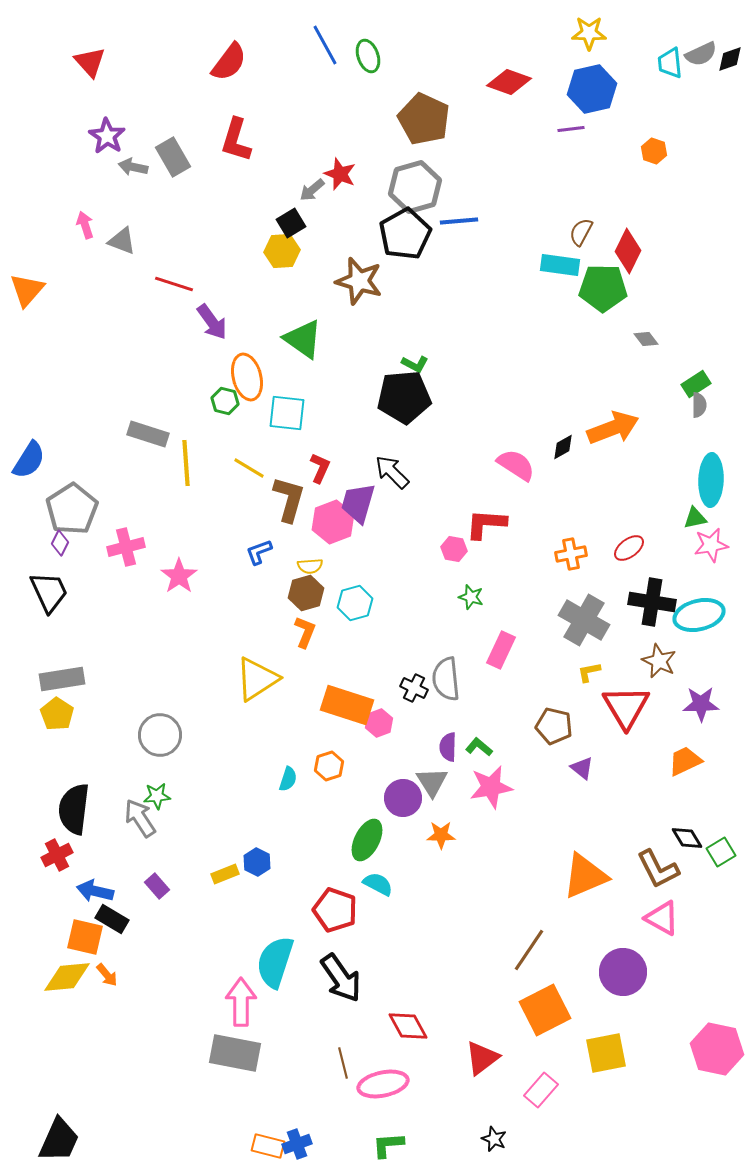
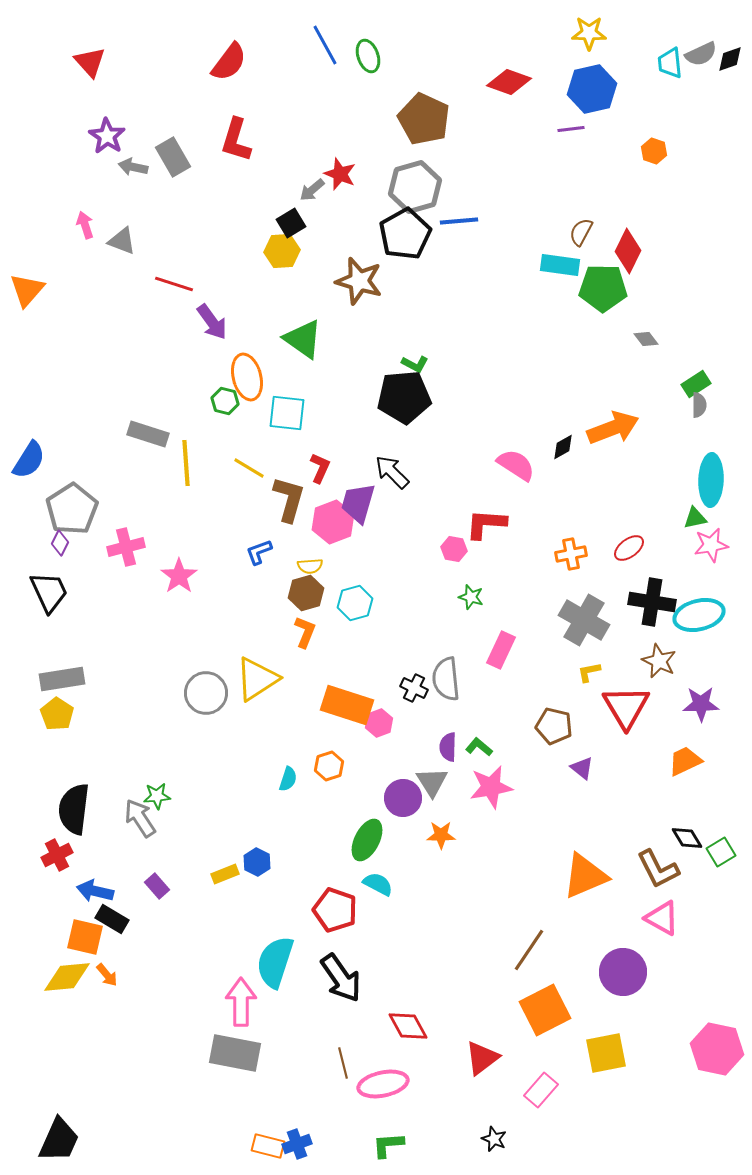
gray circle at (160, 735): moved 46 px right, 42 px up
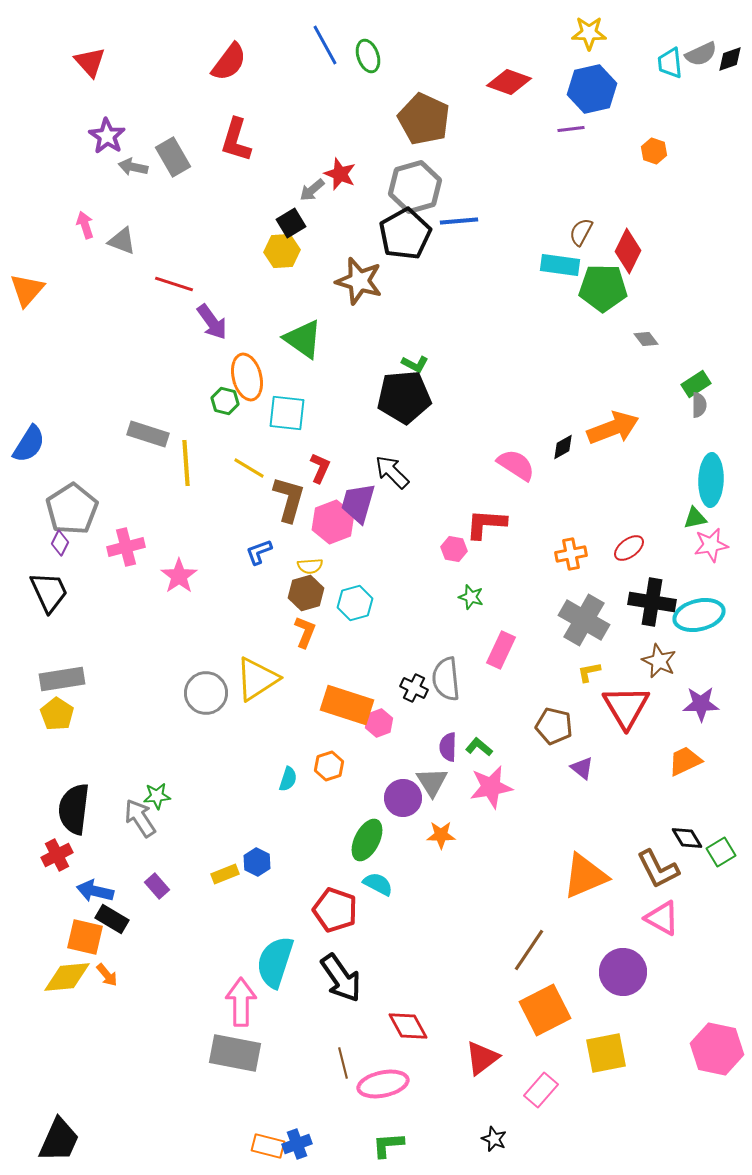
blue semicircle at (29, 460): moved 16 px up
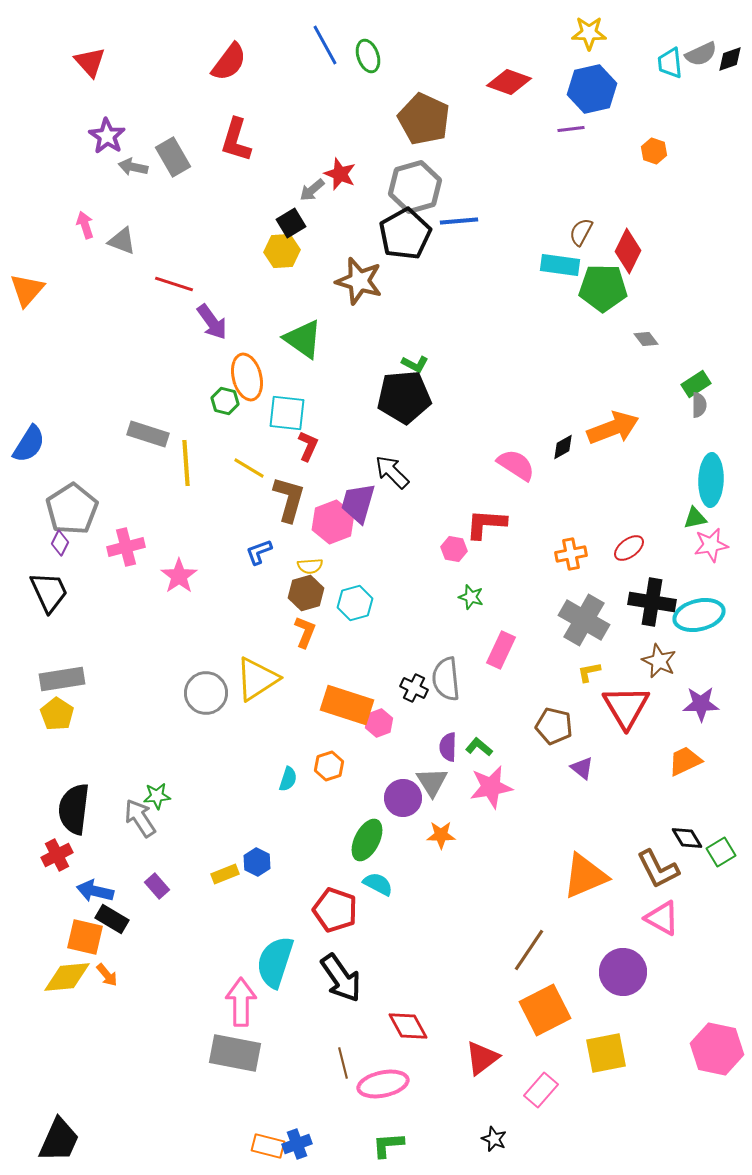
red L-shape at (320, 468): moved 12 px left, 22 px up
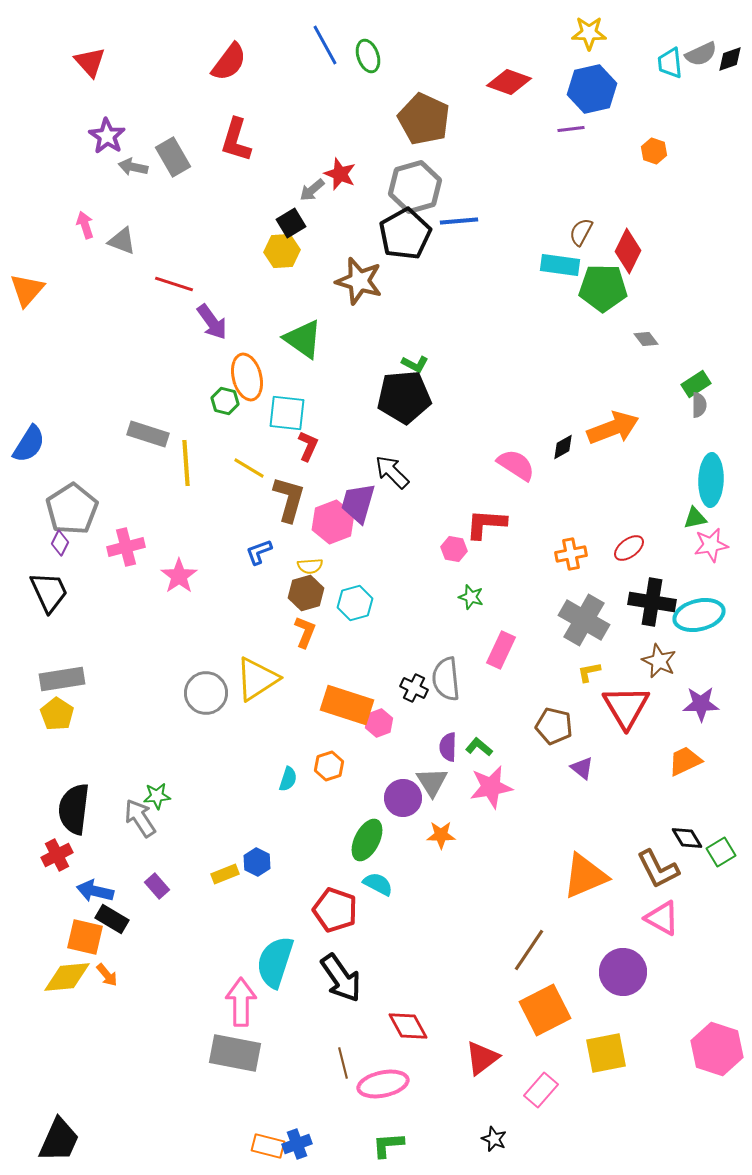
pink hexagon at (717, 1049): rotated 6 degrees clockwise
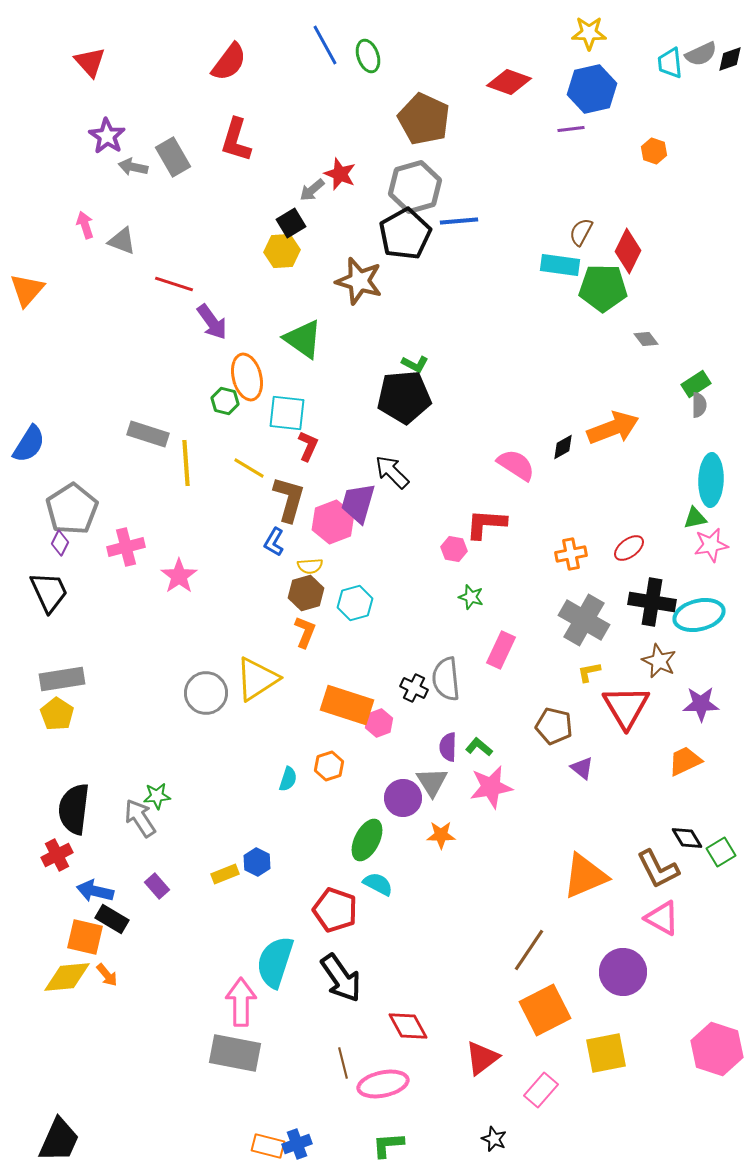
blue L-shape at (259, 552): moved 15 px right, 10 px up; rotated 40 degrees counterclockwise
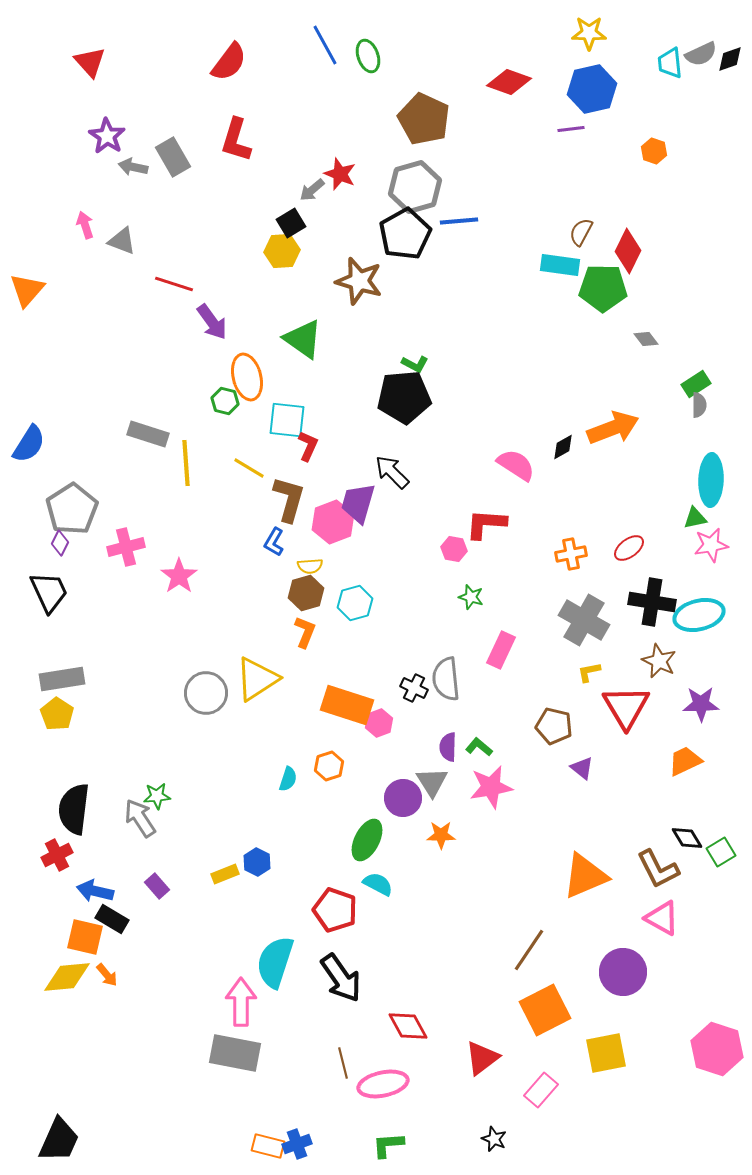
cyan square at (287, 413): moved 7 px down
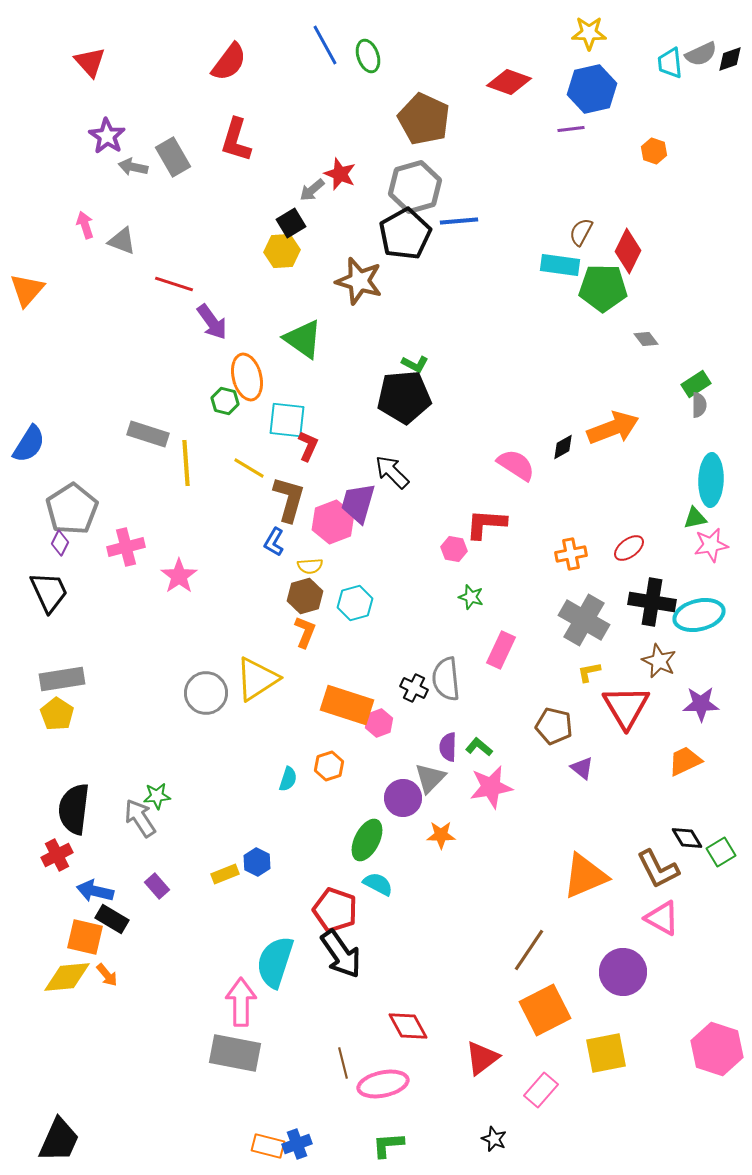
brown hexagon at (306, 593): moved 1 px left, 3 px down
gray triangle at (432, 782): moved 2 px left, 4 px up; rotated 16 degrees clockwise
black arrow at (341, 978): moved 24 px up
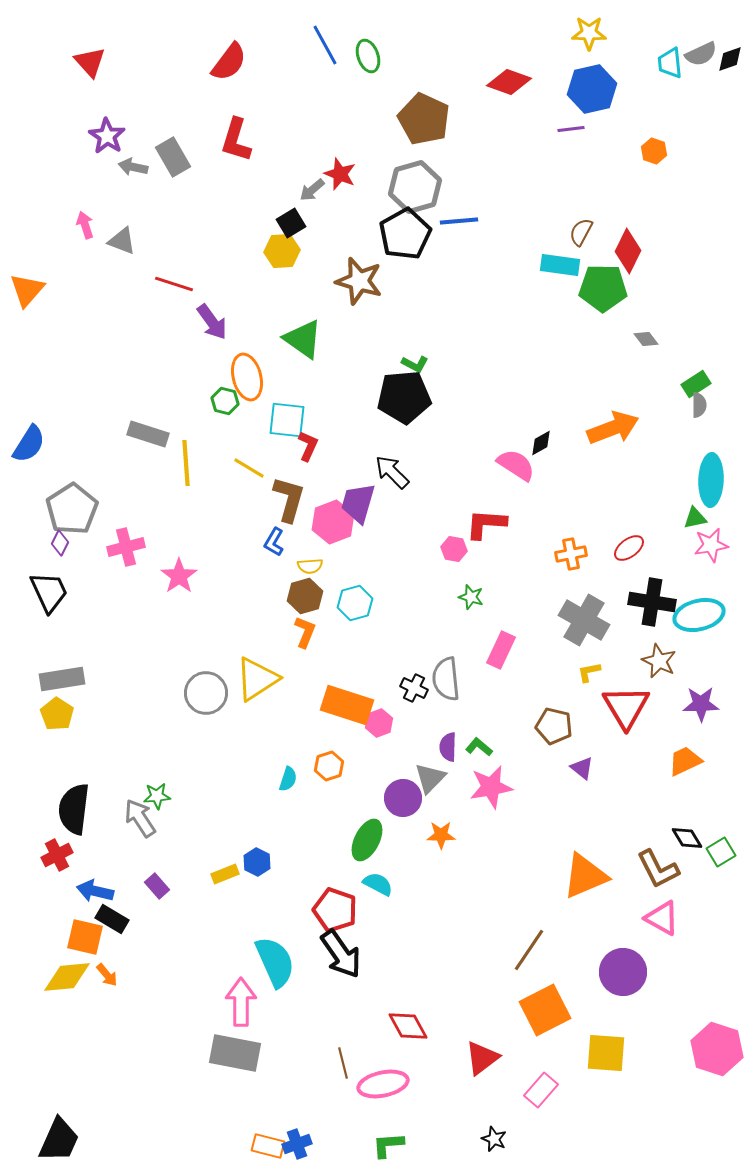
black diamond at (563, 447): moved 22 px left, 4 px up
cyan semicircle at (275, 962): rotated 138 degrees clockwise
yellow square at (606, 1053): rotated 15 degrees clockwise
